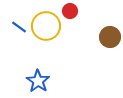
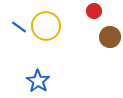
red circle: moved 24 px right
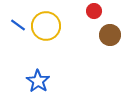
blue line: moved 1 px left, 2 px up
brown circle: moved 2 px up
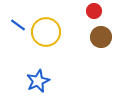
yellow circle: moved 6 px down
brown circle: moved 9 px left, 2 px down
blue star: rotated 15 degrees clockwise
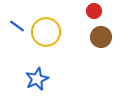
blue line: moved 1 px left, 1 px down
blue star: moved 1 px left, 2 px up
